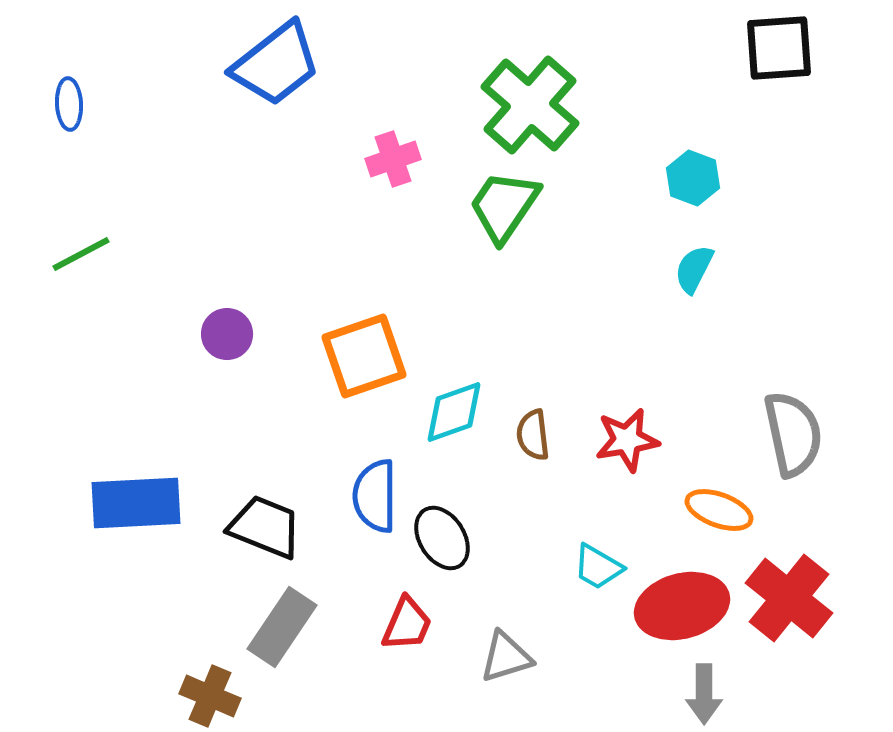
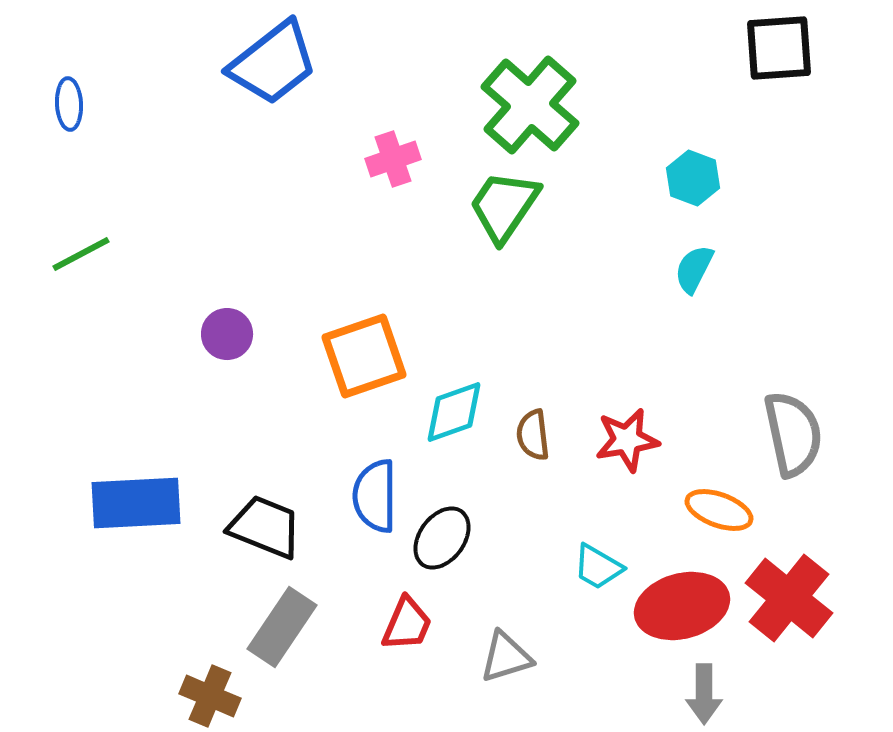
blue trapezoid: moved 3 px left, 1 px up
black ellipse: rotated 68 degrees clockwise
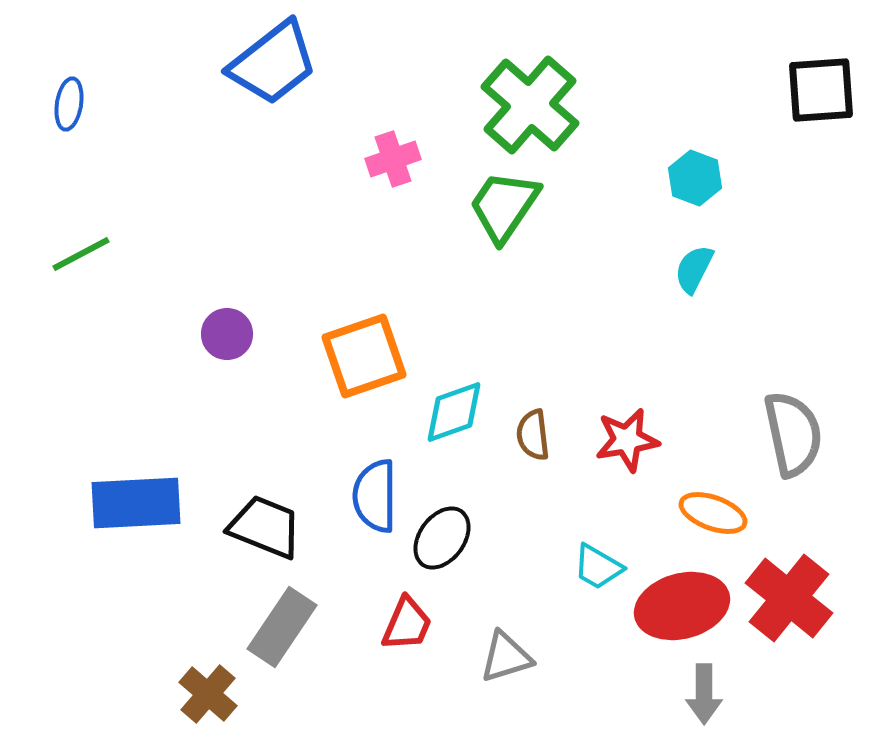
black square: moved 42 px right, 42 px down
blue ellipse: rotated 12 degrees clockwise
cyan hexagon: moved 2 px right
orange ellipse: moved 6 px left, 3 px down
brown cross: moved 2 px left, 2 px up; rotated 18 degrees clockwise
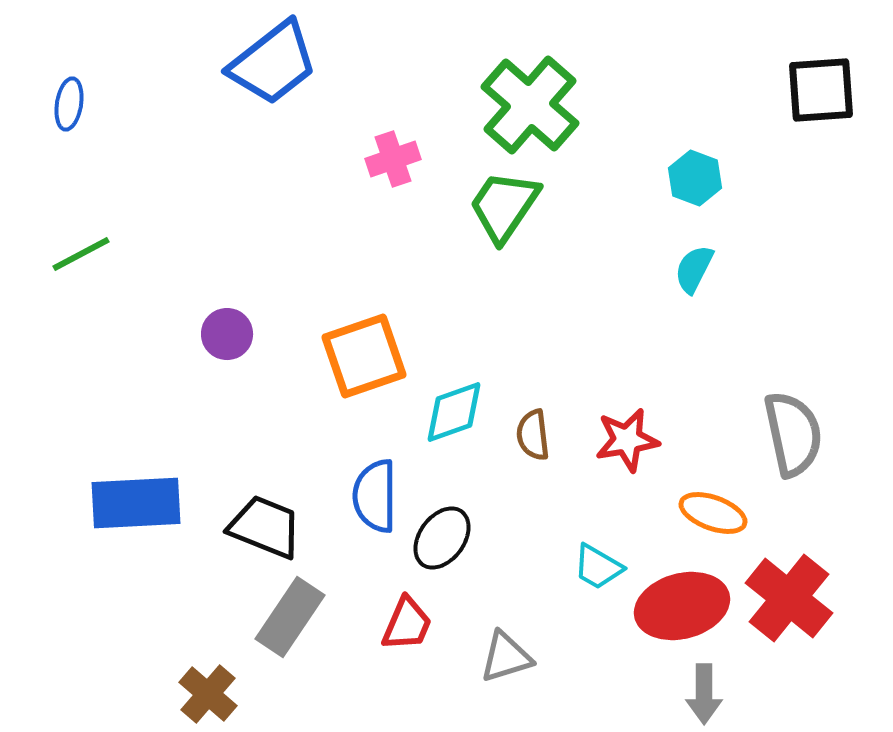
gray rectangle: moved 8 px right, 10 px up
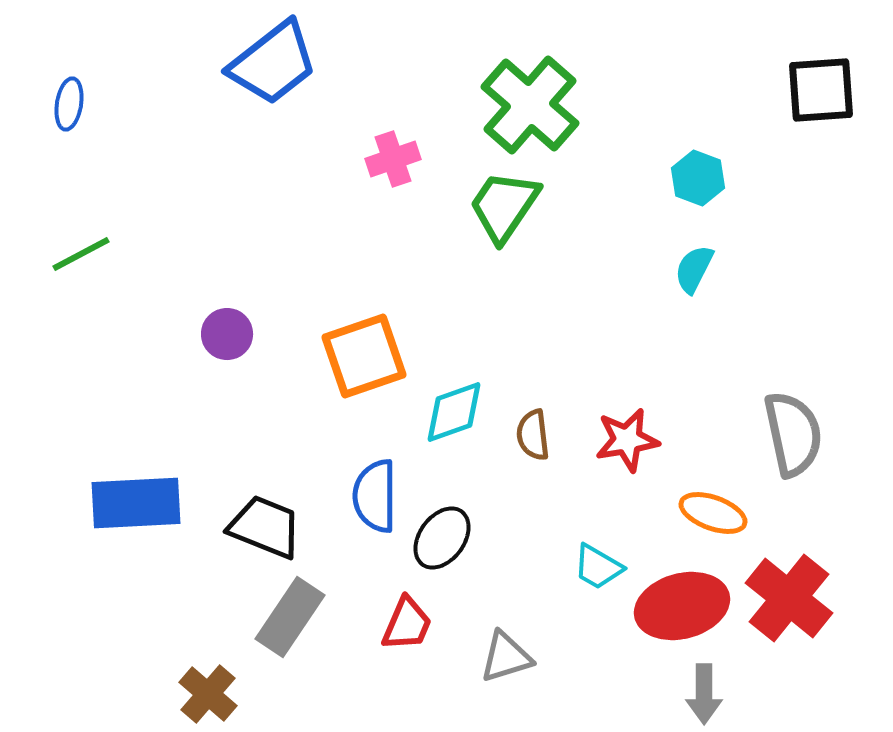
cyan hexagon: moved 3 px right
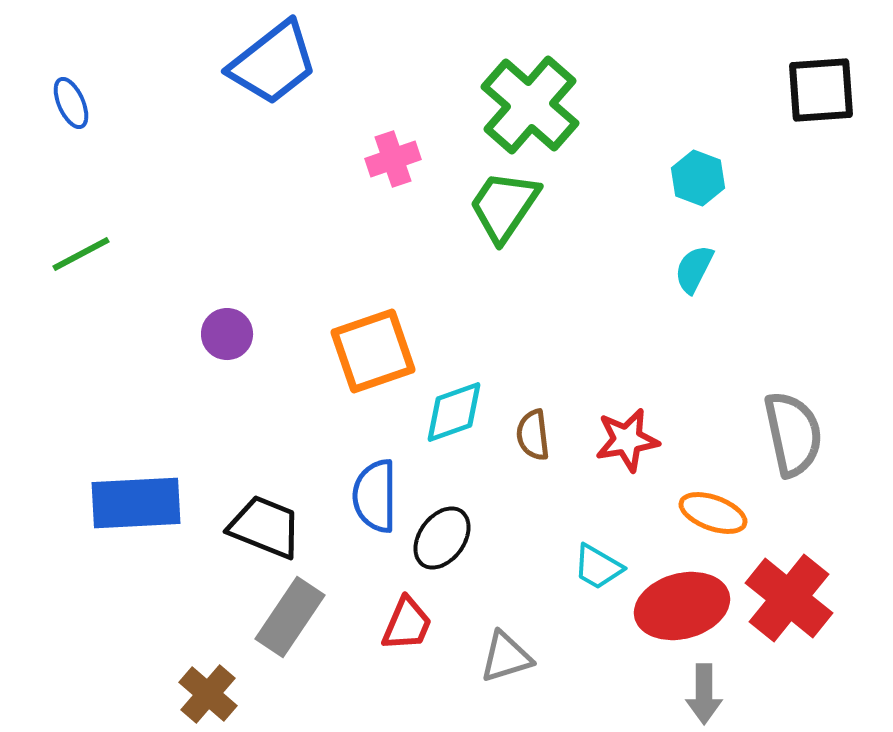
blue ellipse: moved 2 px right, 1 px up; rotated 33 degrees counterclockwise
orange square: moved 9 px right, 5 px up
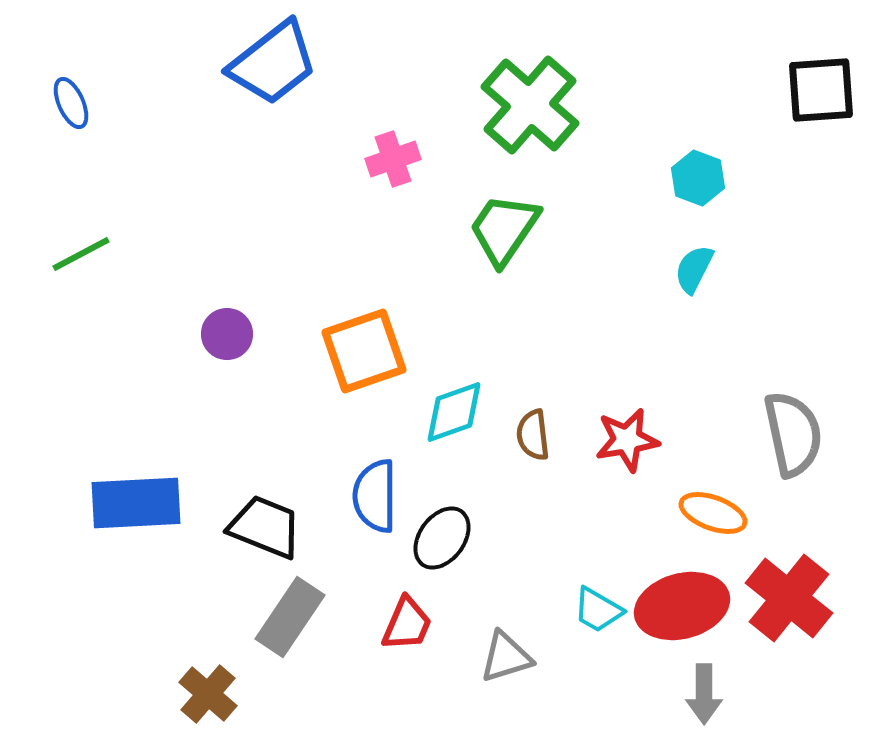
green trapezoid: moved 23 px down
orange square: moved 9 px left
cyan trapezoid: moved 43 px down
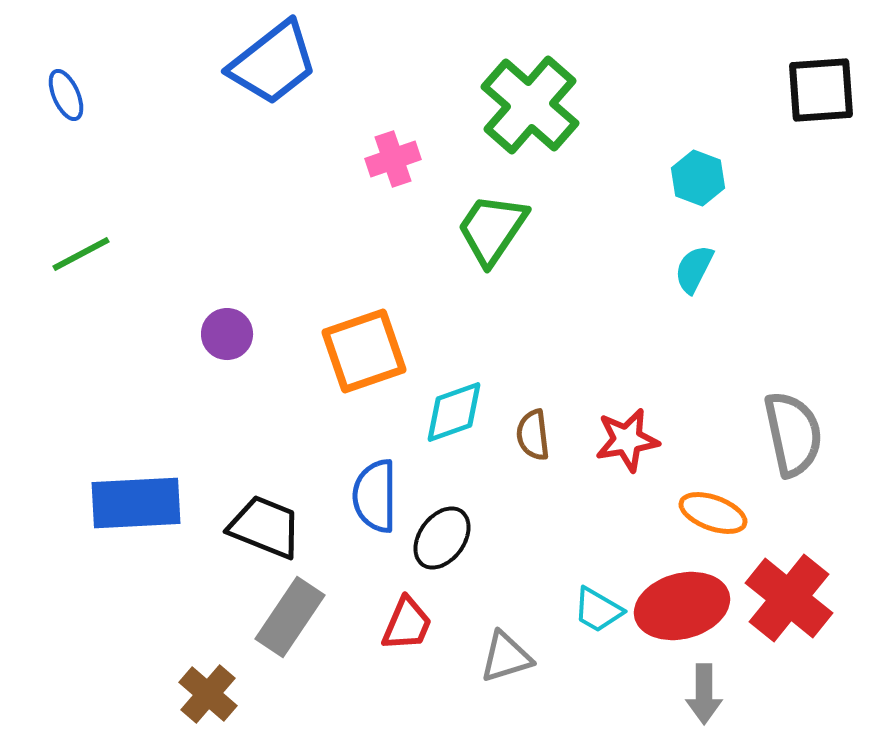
blue ellipse: moved 5 px left, 8 px up
green trapezoid: moved 12 px left
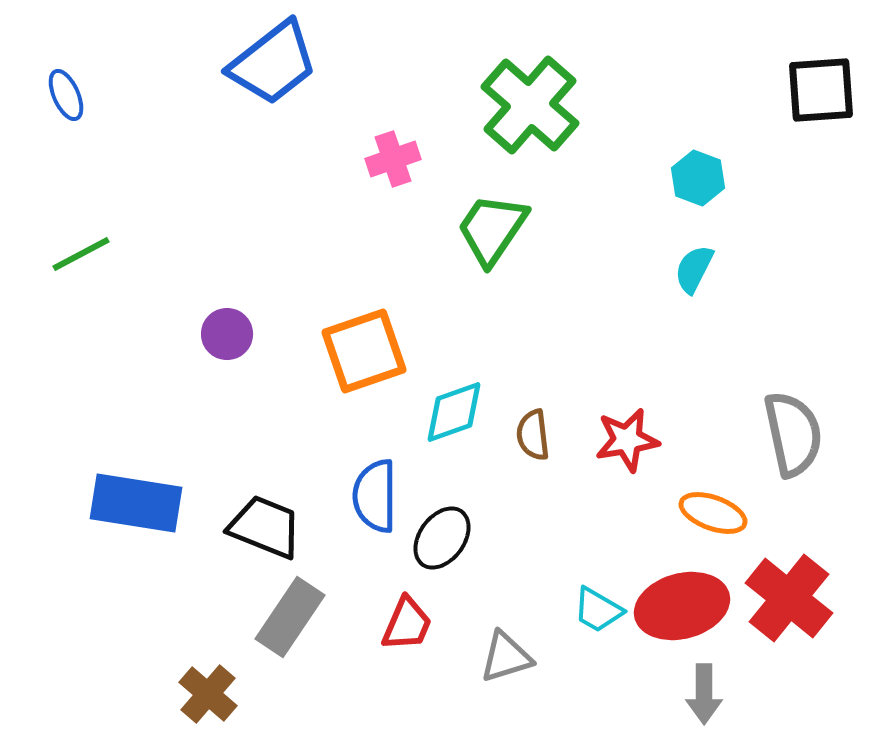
blue rectangle: rotated 12 degrees clockwise
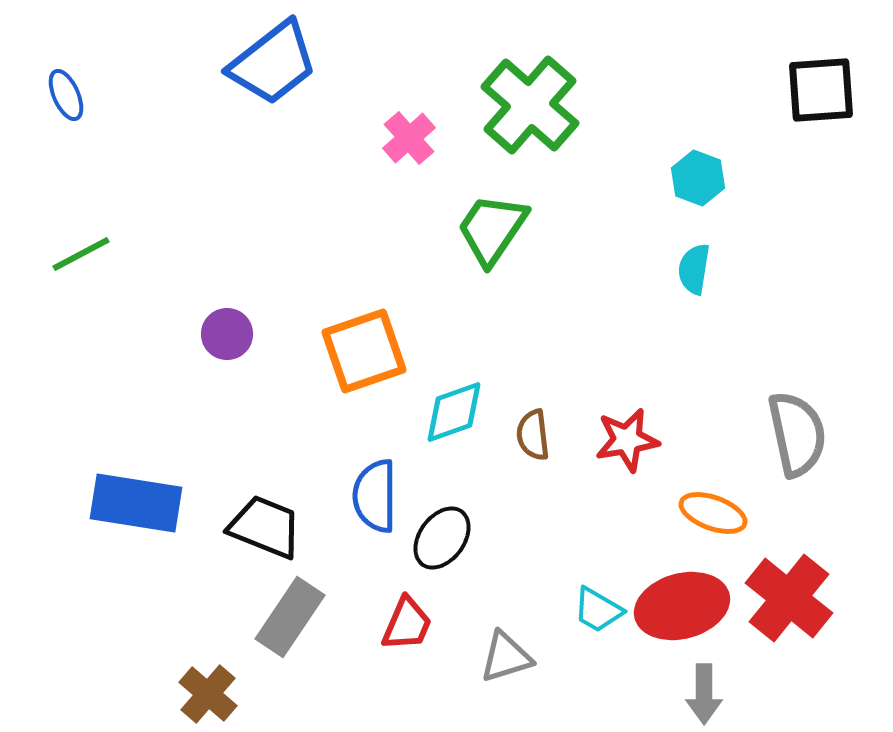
pink cross: moved 16 px right, 21 px up; rotated 22 degrees counterclockwise
cyan semicircle: rotated 18 degrees counterclockwise
gray semicircle: moved 4 px right
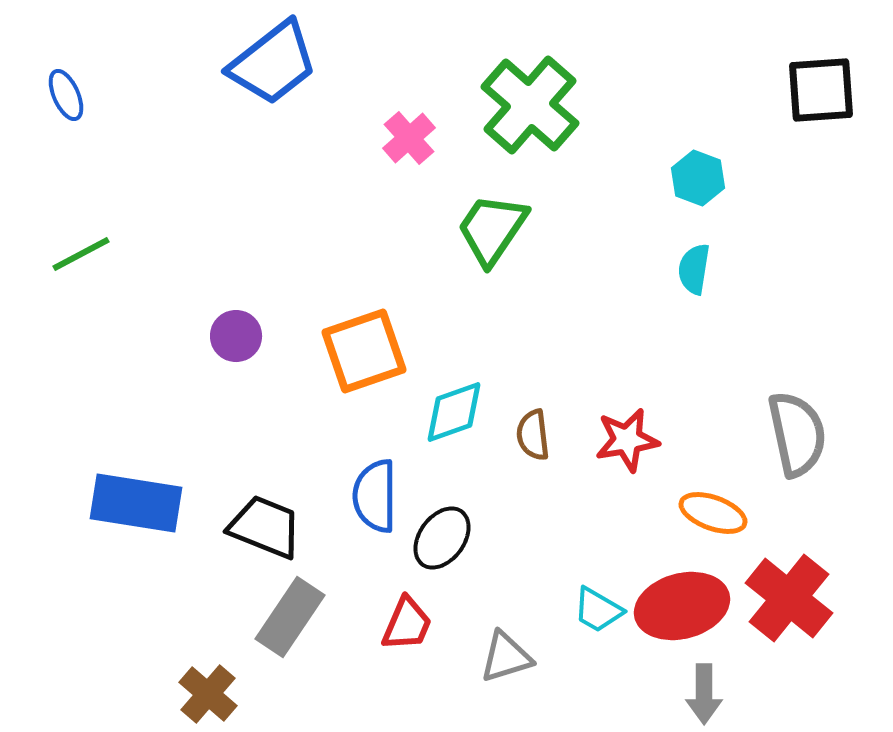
purple circle: moved 9 px right, 2 px down
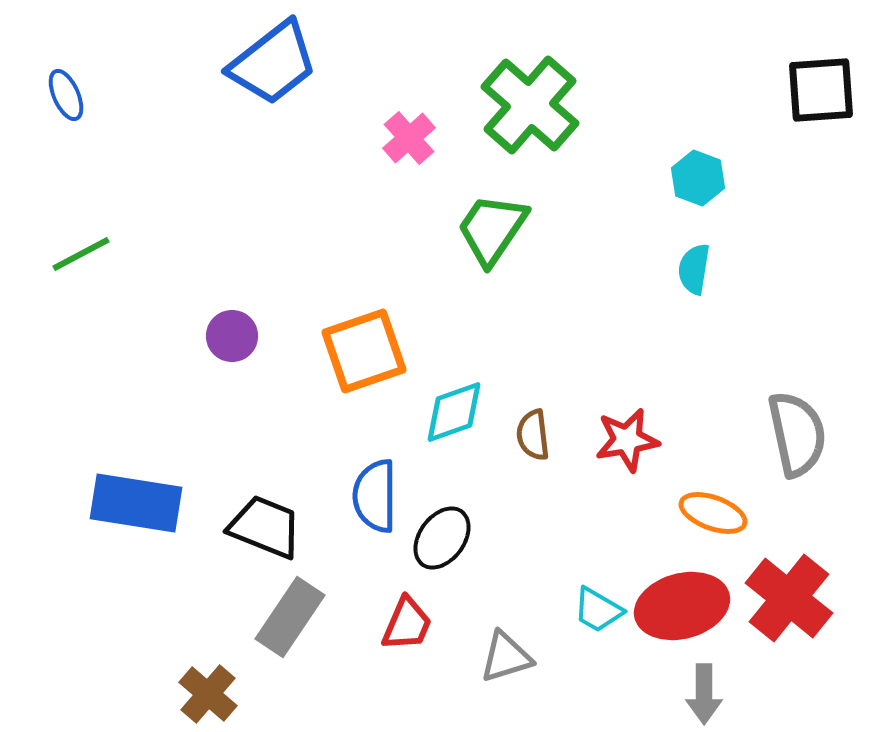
purple circle: moved 4 px left
